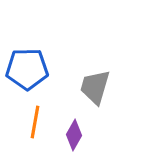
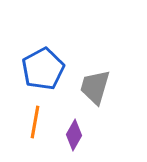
blue pentagon: moved 16 px right; rotated 27 degrees counterclockwise
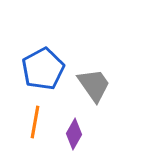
gray trapezoid: moved 1 px left, 2 px up; rotated 129 degrees clockwise
purple diamond: moved 1 px up
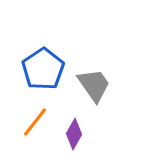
blue pentagon: rotated 6 degrees counterclockwise
orange line: rotated 28 degrees clockwise
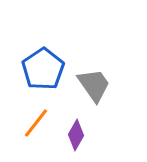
orange line: moved 1 px right, 1 px down
purple diamond: moved 2 px right, 1 px down
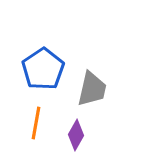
gray trapezoid: moved 2 px left, 4 px down; rotated 48 degrees clockwise
orange line: rotated 28 degrees counterclockwise
